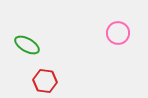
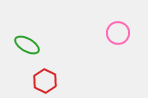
red hexagon: rotated 20 degrees clockwise
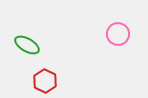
pink circle: moved 1 px down
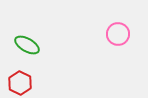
red hexagon: moved 25 px left, 2 px down
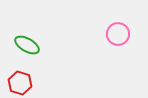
red hexagon: rotated 10 degrees counterclockwise
